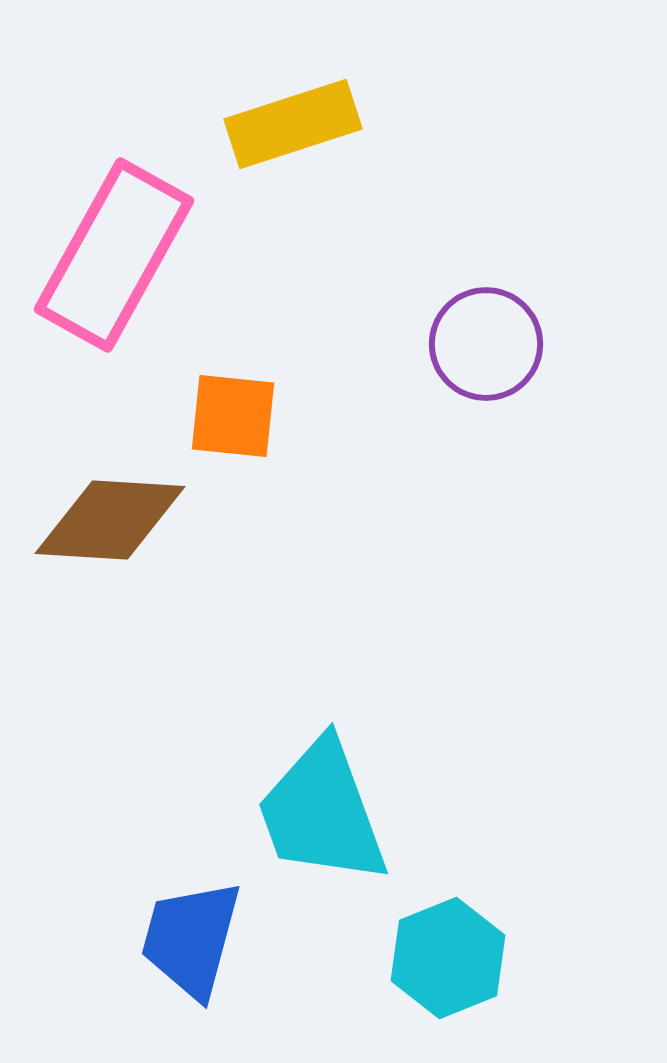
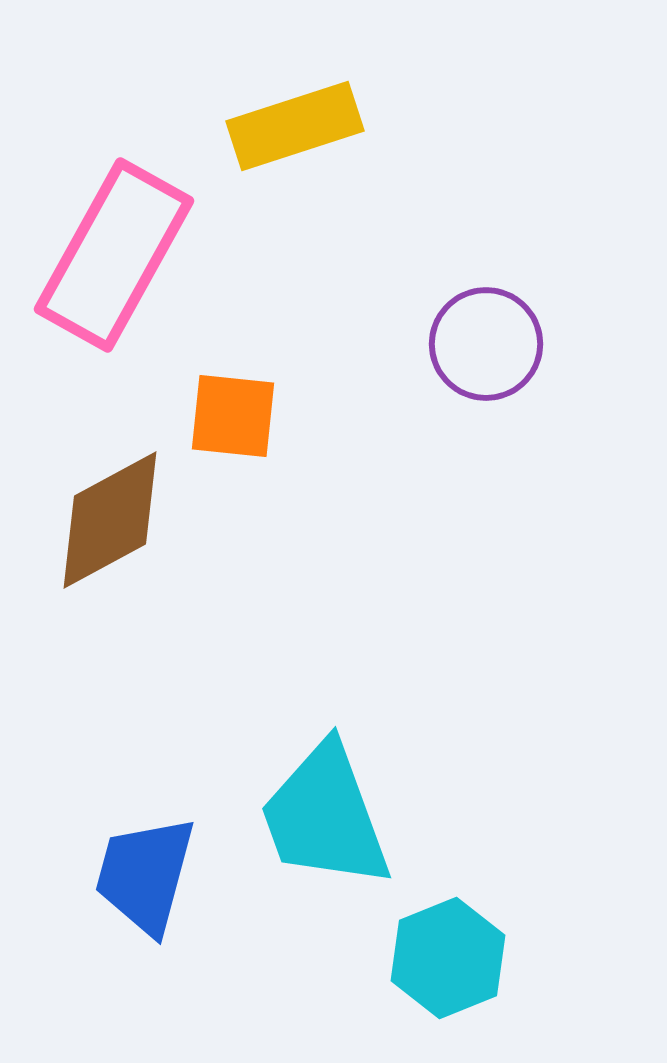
yellow rectangle: moved 2 px right, 2 px down
brown diamond: rotated 32 degrees counterclockwise
cyan trapezoid: moved 3 px right, 4 px down
blue trapezoid: moved 46 px left, 64 px up
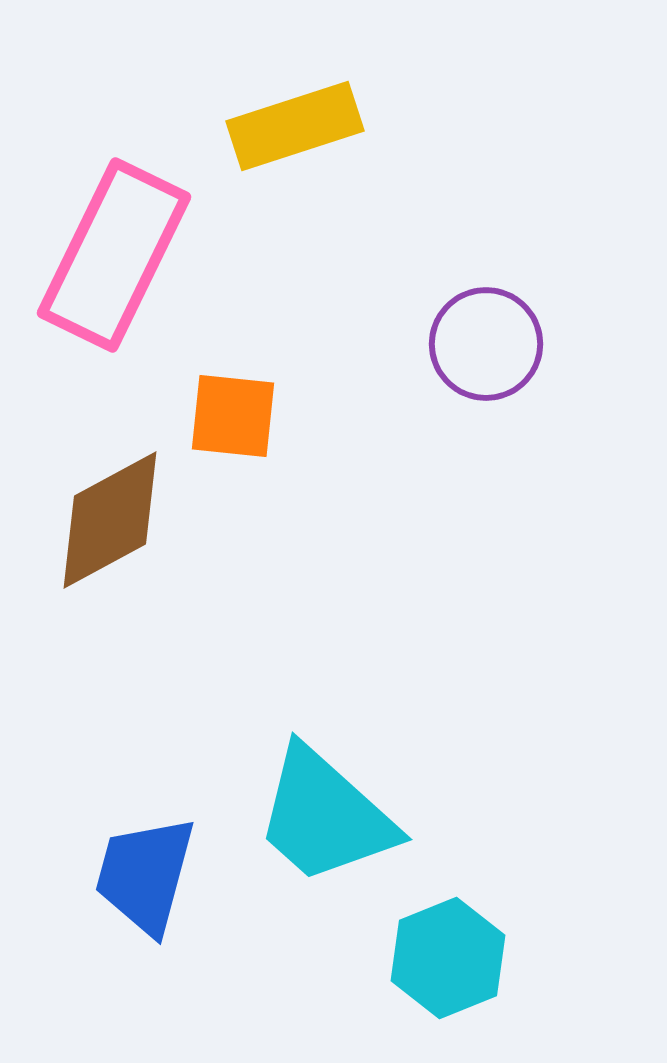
pink rectangle: rotated 3 degrees counterclockwise
cyan trapezoid: rotated 28 degrees counterclockwise
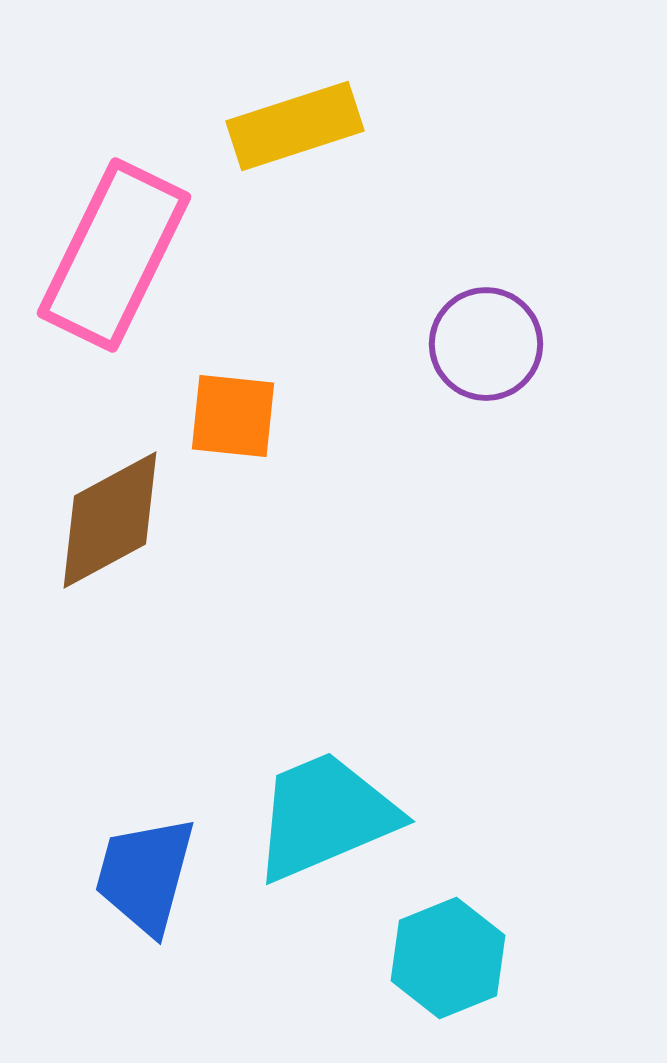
cyan trapezoid: rotated 115 degrees clockwise
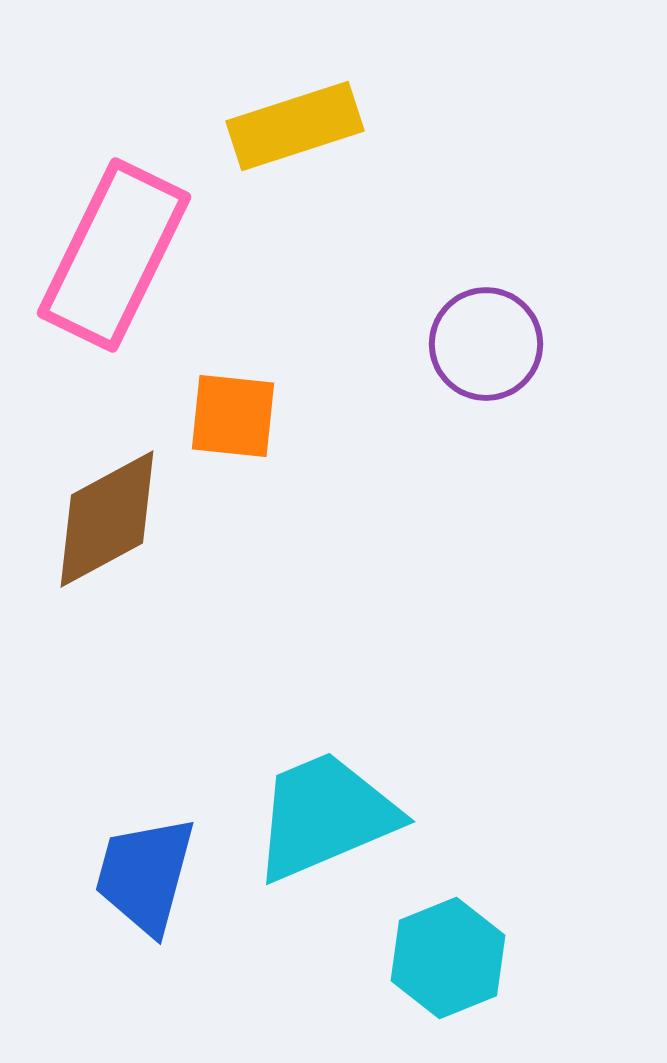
brown diamond: moved 3 px left, 1 px up
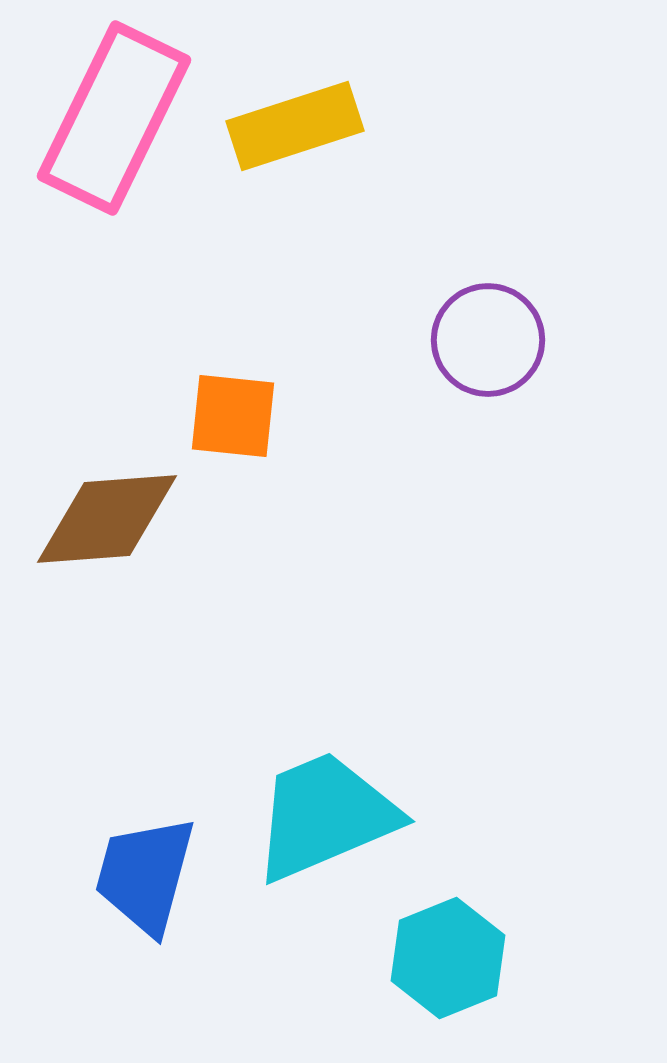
pink rectangle: moved 137 px up
purple circle: moved 2 px right, 4 px up
brown diamond: rotated 24 degrees clockwise
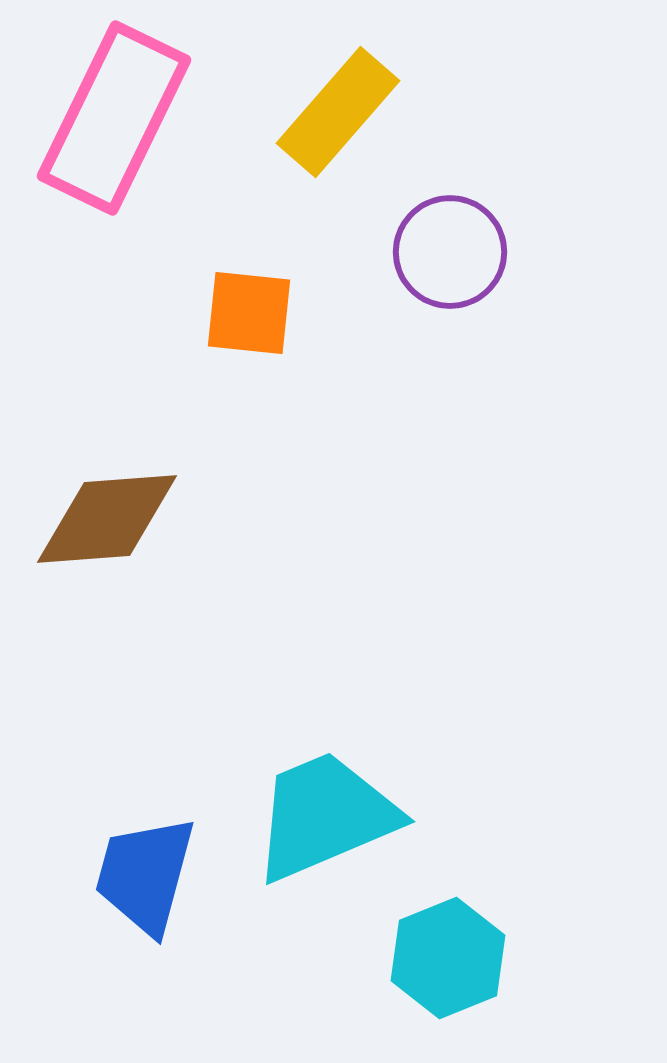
yellow rectangle: moved 43 px right, 14 px up; rotated 31 degrees counterclockwise
purple circle: moved 38 px left, 88 px up
orange square: moved 16 px right, 103 px up
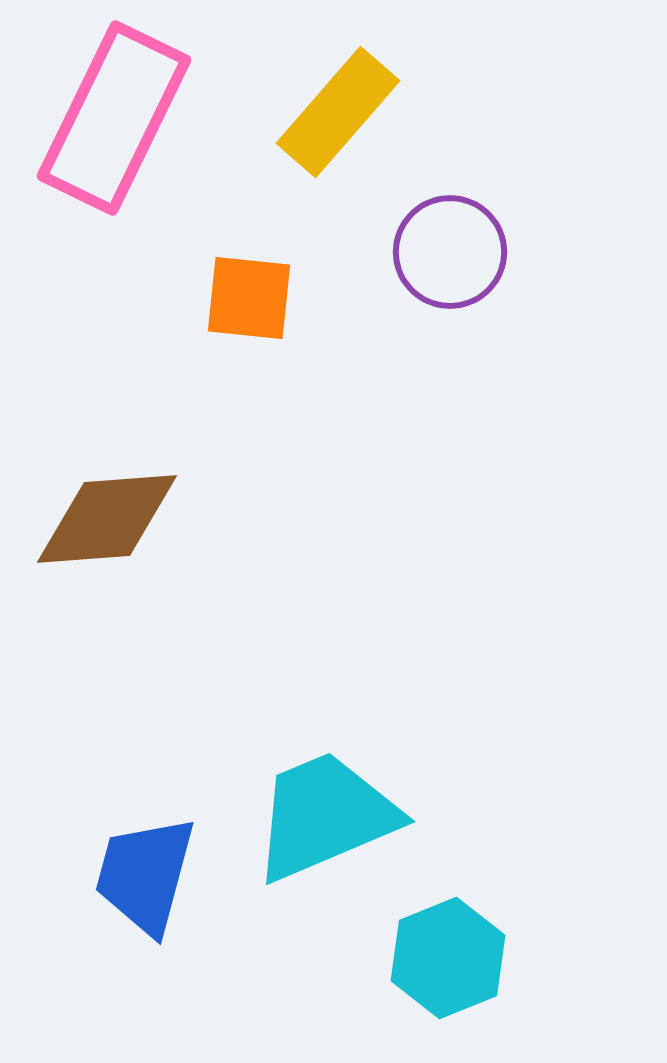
orange square: moved 15 px up
